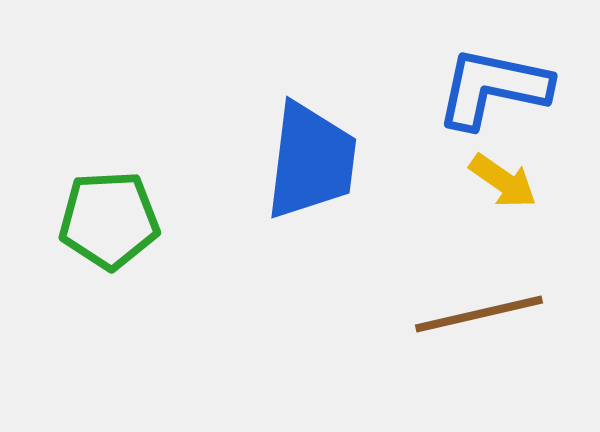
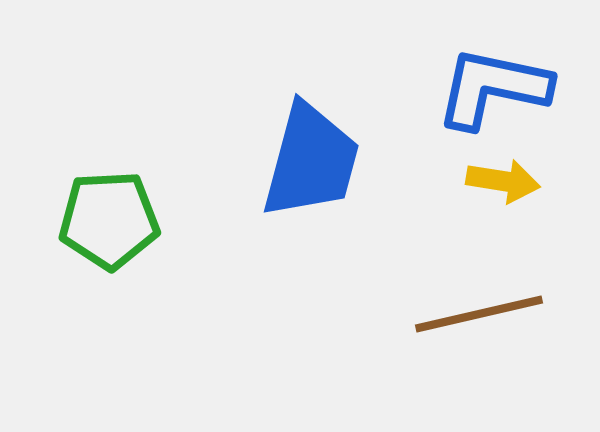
blue trapezoid: rotated 8 degrees clockwise
yellow arrow: rotated 26 degrees counterclockwise
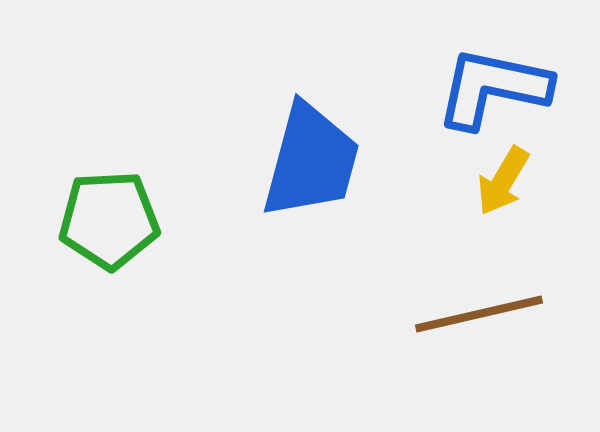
yellow arrow: rotated 112 degrees clockwise
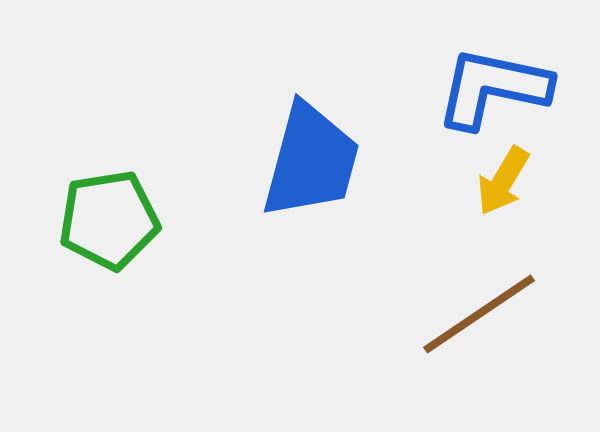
green pentagon: rotated 6 degrees counterclockwise
brown line: rotated 21 degrees counterclockwise
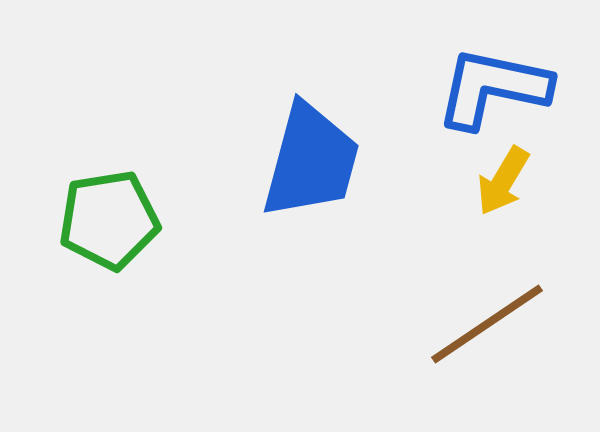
brown line: moved 8 px right, 10 px down
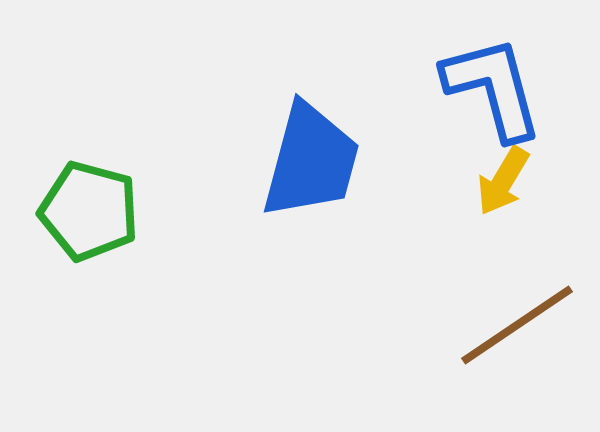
blue L-shape: rotated 63 degrees clockwise
green pentagon: moved 20 px left, 9 px up; rotated 24 degrees clockwise
brown line: moved 30 px right, 1 px down
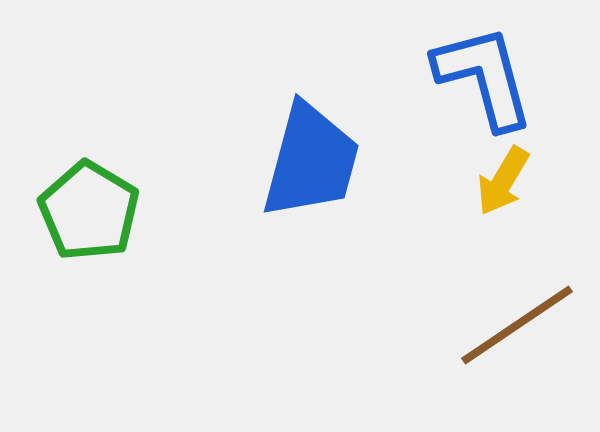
blue L-shape: moved 9 px left, 11 px up
green pentagon: rotated 16 degrees clockwise
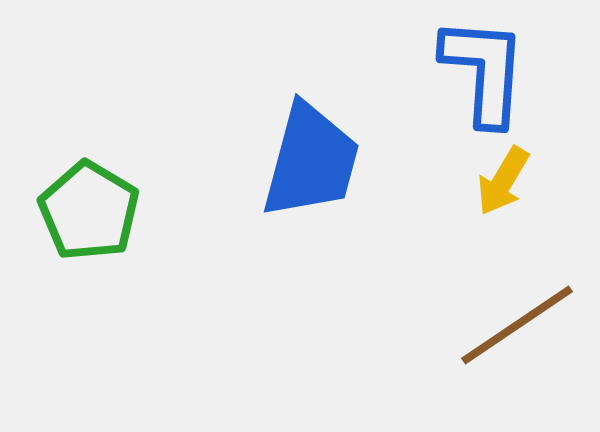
blue L-shape: moved 6 px up; rotated 19 degrees clockwise
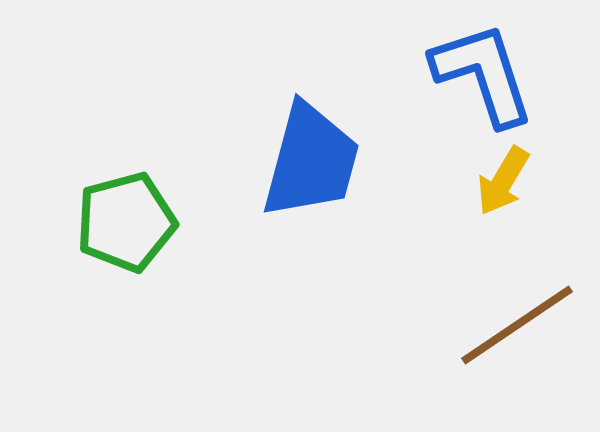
blue L-shape: moved 1 px left, 3 px down; rotated 22 degrees counterclockwise
green pentagon: moved 37 px right, 11 px down; rotated 26 degrees clockwise
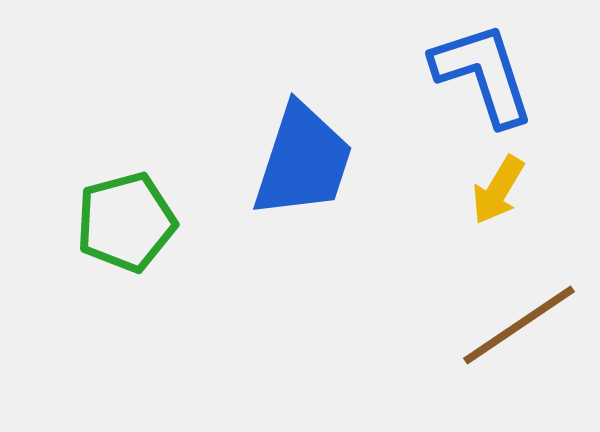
blue trapezoid: moved 8 px left; rotated 3 degrees clockwise
yellow arrow: moved 5 px left, 9 px down
brown line: moved 2 px right
